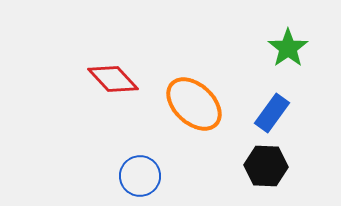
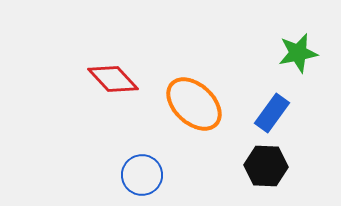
green star: moved 10 px right, 5 px down; rotated 24 degrees clockwise
blue circle: moved 2 px right, 1 px up
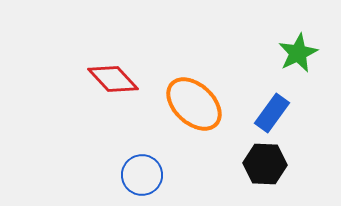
green star: rotated 15 degrees counterclockwise
black hexagon: moved 1 px left, 2 px up
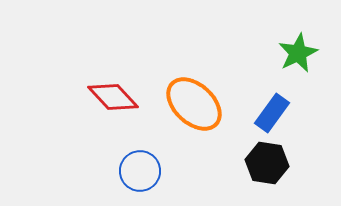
red diamond: moved 18 px down
black hexagon: moved 2 px right, 1 px up; rotated 6 degrees clockwise
blue circle: moved 2 px left, 4 px up
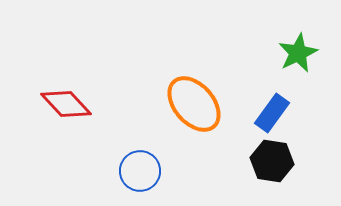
red diamond: moved 47 px left, 7 px down
orange ellipse: rotated 6 degrees clockwise
black hexagon: moved 5 px right, 2 px up
